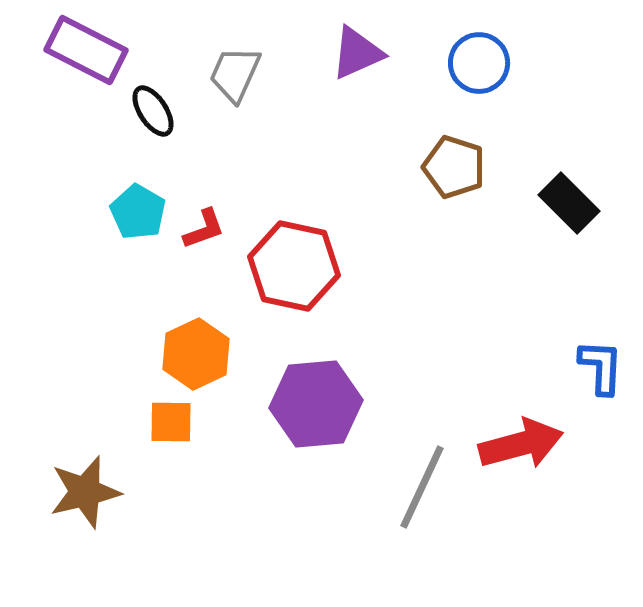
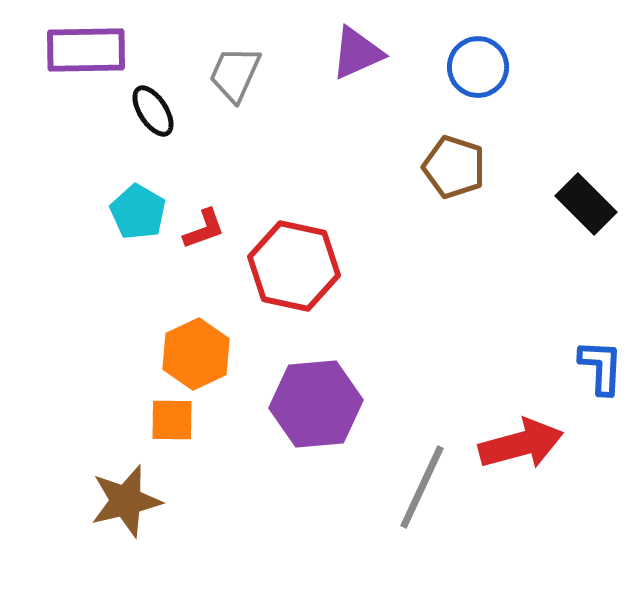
purple rectangle: rotated 28 degrees counterclockwise
blue circle: moved 1 px left, 4 px down
black rectangle: moved 17 px right, 1 px down
orange square: moved 1 px right, 2 px up
brown star: moved 41 px right, 9 px down
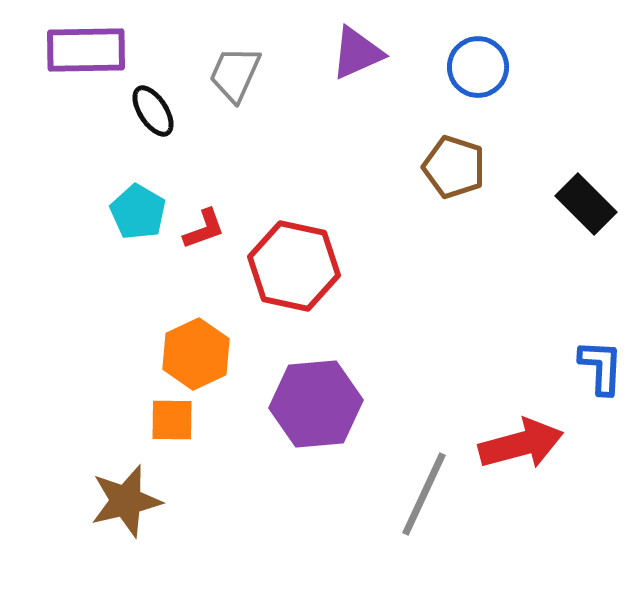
gray line: moved 2 px right, 7 px down
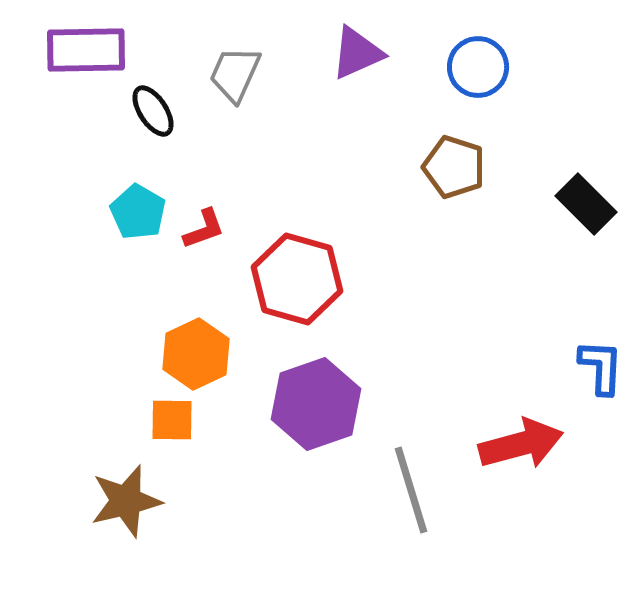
red hexagon: moved 3 px right, 13 px down; rotated 4 degrees clockwise
purple hexagon: rotated 14 degrees counterclockwise
gray line: moved 13 px left, 4 px up; rotated 42 degrees counterclockwise
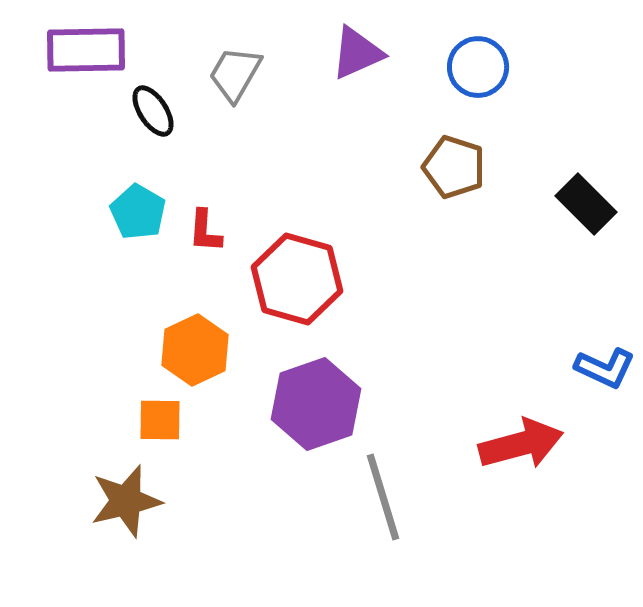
gray trapezoid: rotated 6 degrees clockwise
red L-shape: moved 1 px right, 2 px down; rotated 114 degrees clockwise
orange hexagon: moved 1 px left, 4 px up
blue L-shape: moved 4 px right, 1 px down; rotated 112 degrees clockwise
orange square: moved 12 px left
gray line: moved 28 px left, 7 px down
